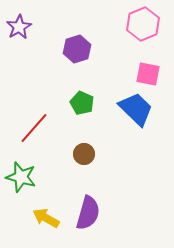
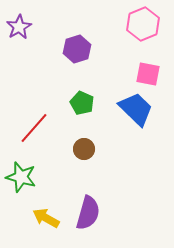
brown circle: moved 5 px up
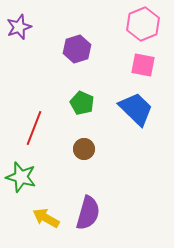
purple star: rotated 10 degrees clockwise
pink square: moved 5 px left, 9 px up
red line: rotated 20 degrees counterclockwise
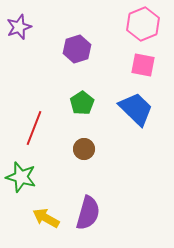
green pentagon: rotated 15 degrees clockwise
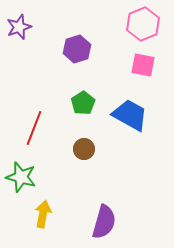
green pentagon: moved 1 px right
blue trapezoid: moved 6 px left, 6 px down; rotated 15 degrees counterclockwise
purple semicircle: moved 16 px right, 9 px down
yellow arrow: moved 3 px left, 4 px up; rotated 72 degrees clockwise
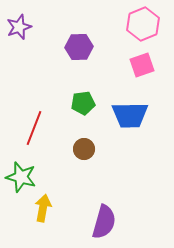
purple hexagon: moved 2 px right, 2 px up; rotated 16 degrees clockwise
pink square: moved 1 px left; rotated 30 degrees counterclockwise
green pentagon: rotated 25 degrees clockwise
blue trapezoid: rotated 150 degrees clockwise
yellow arrow: moved 6 px up
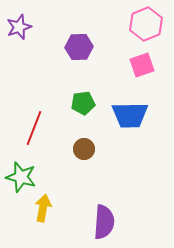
pink hexagon: moved 3 px right
purple semicircle: rotated 12 degrees counterclockwise
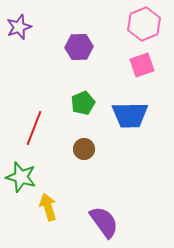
pink hexagon: moved 2 px left
green pentagon: rotated 15 degrees counterclockwise
yellow arrow: moved 5 px right, 1 px up; rotated 28 degrees counterclockwise
purple semicircle: rotated 40 degrees counterclockwise
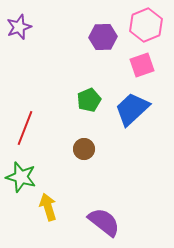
pink hexagon: moved 2 px right, 1 px down
purple hexagon: moved 24 px right, 10 px up
green pentagon: moved 6 px right, 3 px up
blue trapezoid: moved 2 px right, 6 px up; rotated 138 degrees clockwise
red line: moved 9 px left
purple semicircle: rotated 16 degrees counterclockwise
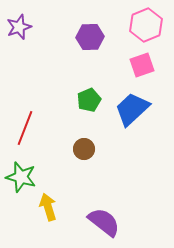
purple hexagon: moved 13 px left
